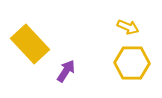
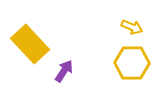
yellow arrow: moved 4 px right
purple arrow: moved 2 px left
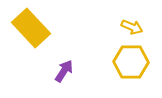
yellow rectangle: moved 1 px right, 16 px up
yellow hexagon: moved 1 px left, 1 px up
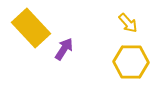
yellow arrow: moved 4 px left, 4 px up; rotated 25 degrees clockwise
purple arrow: moved 22 px up
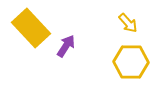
purple arrow: moved 2 px right, 3 px up
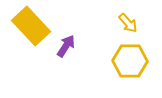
yellow rectangle: moved 2 px up
yellow hexagon: moved 1 px left, 1 px up
